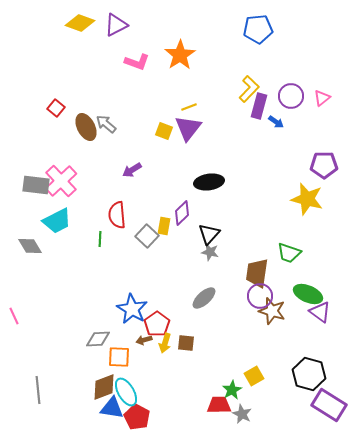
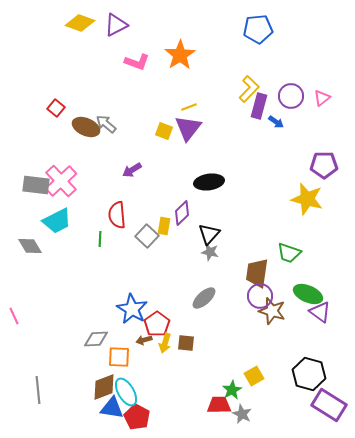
brown ellipse at (86, 127): rotated 40 degrees counterclockwise
gray diamond at (98, 339): moved 2 px left
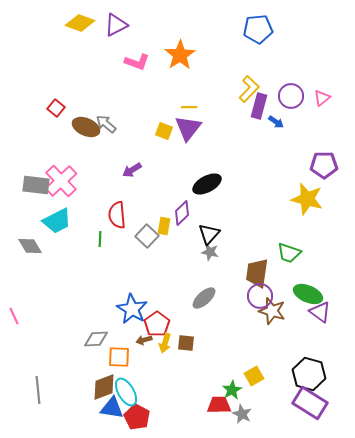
yellow line at (189, 107): rotated 21 degrees clockwise
black ellipse at (209, 182): moved 2 px left, 2 px down; rotated 20 degrees counterclockwise
purple rectangle at (329, 405): moved 19 px left, 2 px up
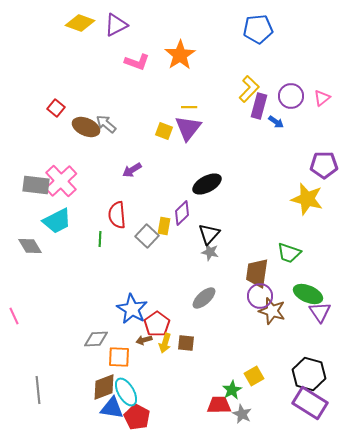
purple triangle at (320, 312): rotated 20 degrees clockwise
